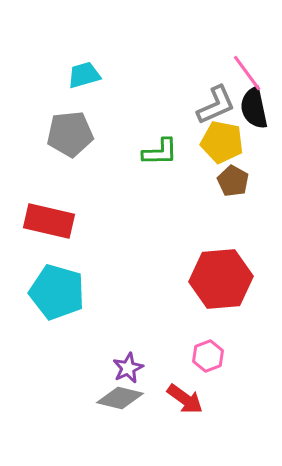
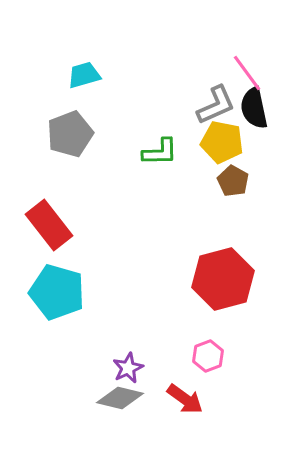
gray pentagon: rotated 15 degrees counterclockwise
red rectangle: moved 4 px down; rotated 39 degrees clockwise
red hexagon: moved 2 px right; rotated 10 degrees counterclockwise
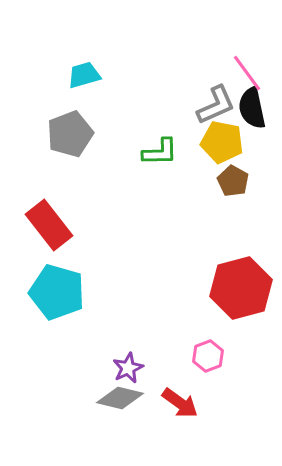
black semicircle: moved 2 px left
red hexagon: moved 18 px right, 9 px down
red arrow: moved 5 px left, 4 px down
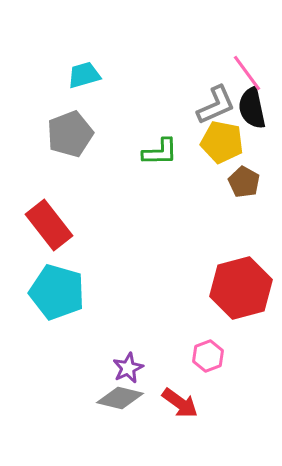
brown pentagon: moved 11 px right, 1 px down
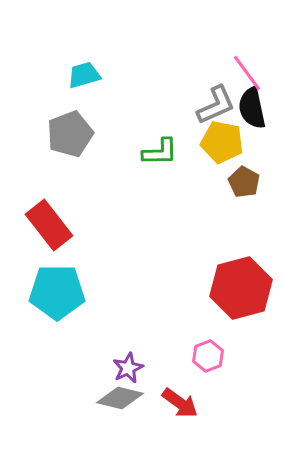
cyan pentagon: rotated 16 degrees counterclockwise
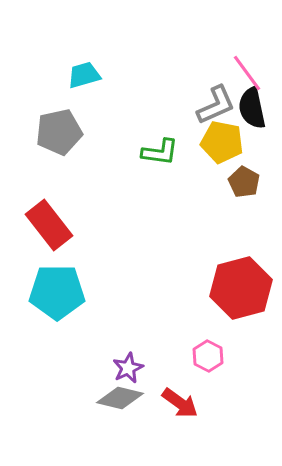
gray pentagon: moved 11 px left, 2 px up; rotated 9 degrees clockwise
green L-shape: rotated 9 degrees clockwise
pink hexagon: rotated 12 degrees counterclockwise
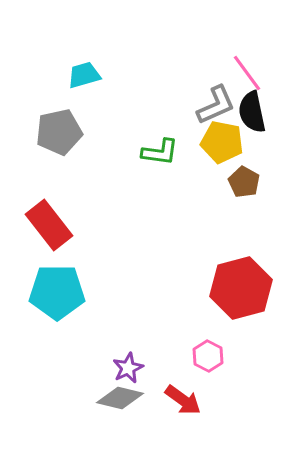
black semicircle: moved 4 px down
red arrow: moved 3 px right, 3 px up
